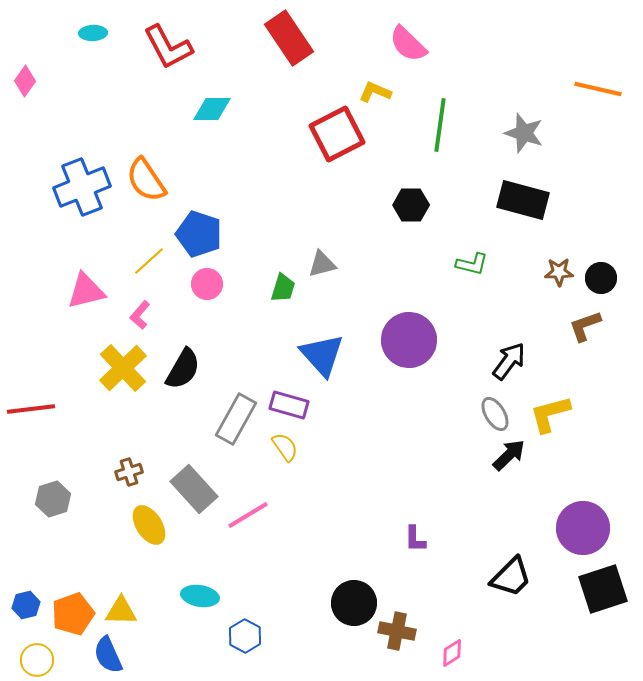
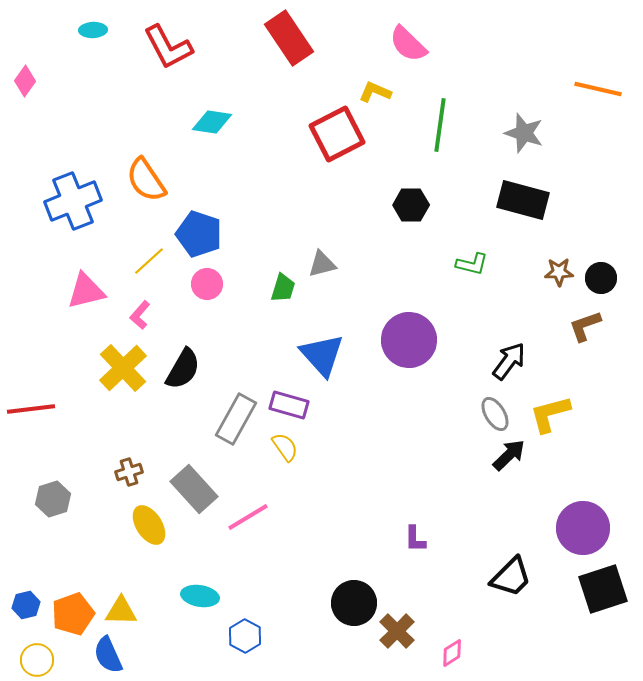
cyan ellipse at (93, 33): moved 3 px up
cyan diamond at (212, 109): moved 13 px down; rotated 9 degrees clockwise
blue cross at (82, 187): moved 9 px left, 14 px down
pink line at (248, 515): moved 2 px down
brown cross at (397, 631): rotated 33 degrees clockwise
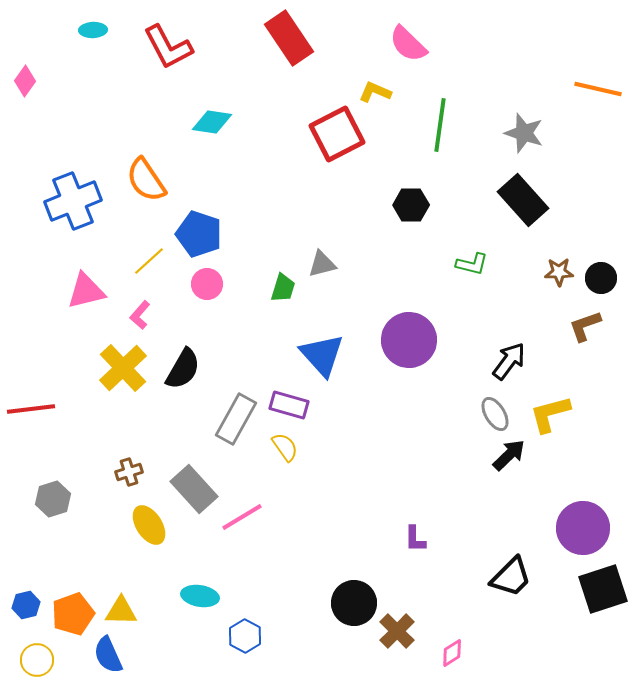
black rectangle at (523, 200): rotated 33 degrees clockwise
pink line at (248, 517): moved 6 px left
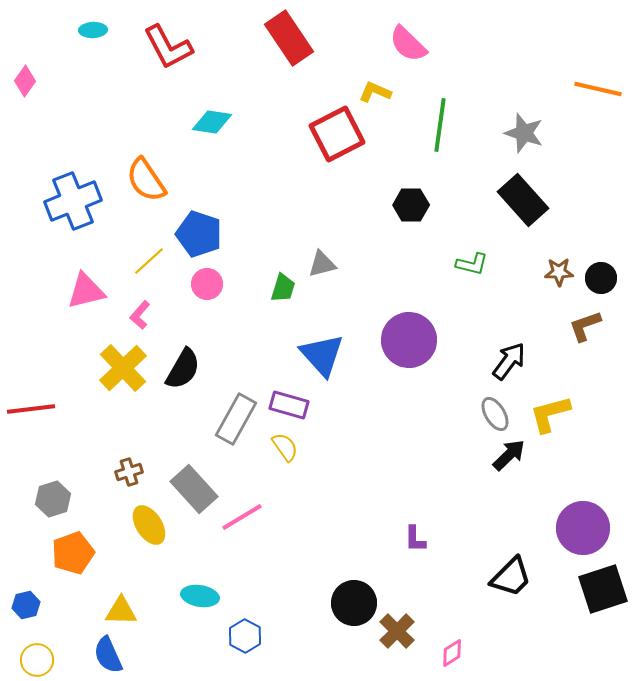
orange pentagon at (73, 614): moved 61 px up
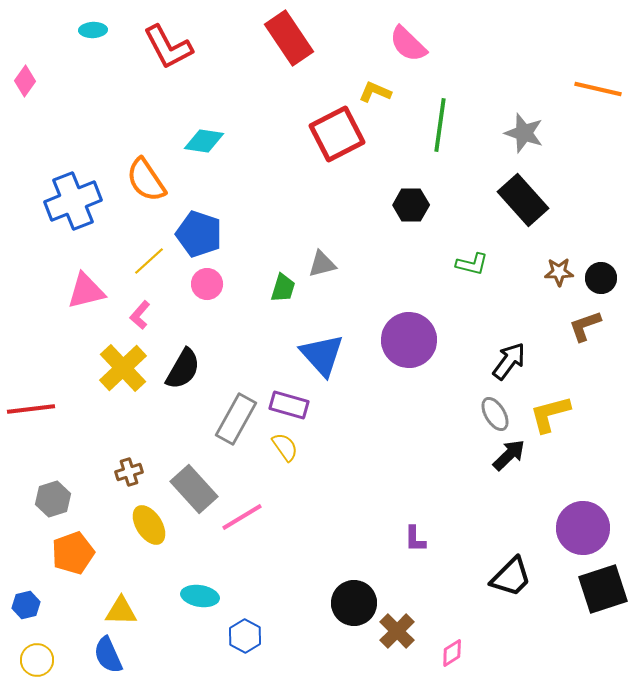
cyan diamond at (212, 122): moved 8 px left, 19 px down
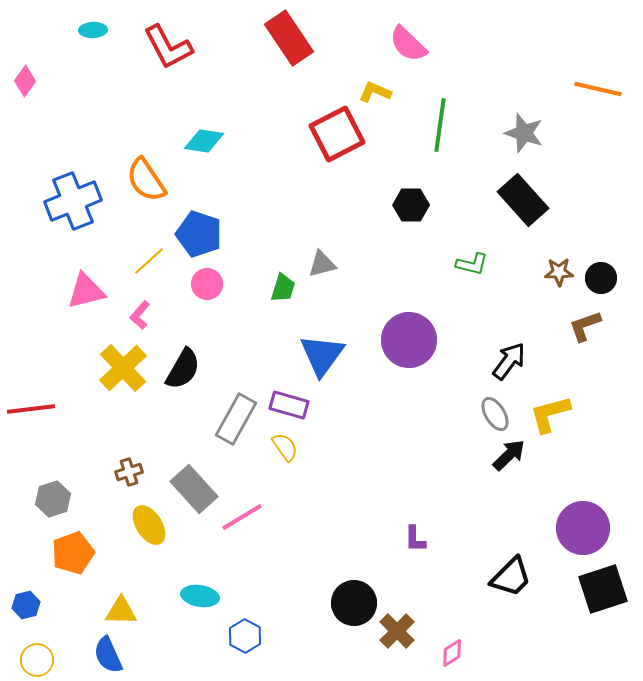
blue triangle at (322, 355): rotated 18 degrees clockwise
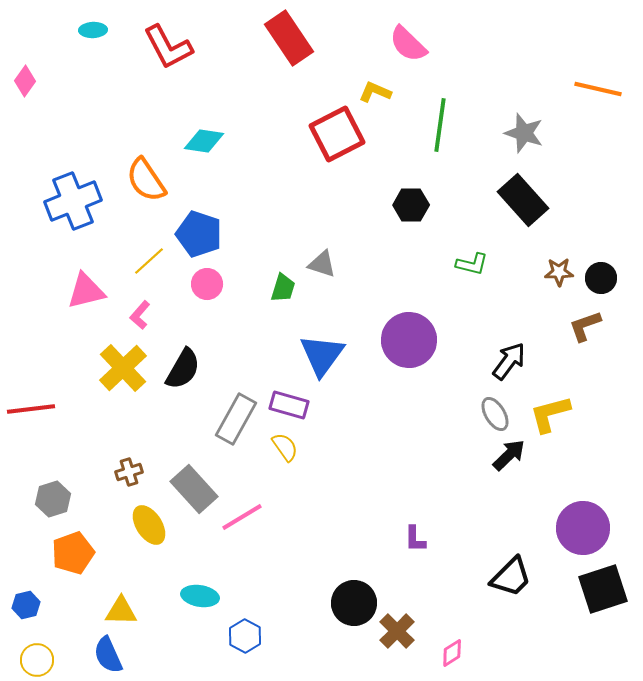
gray triangle at (322, 264): rotated 32 degrees clockwise
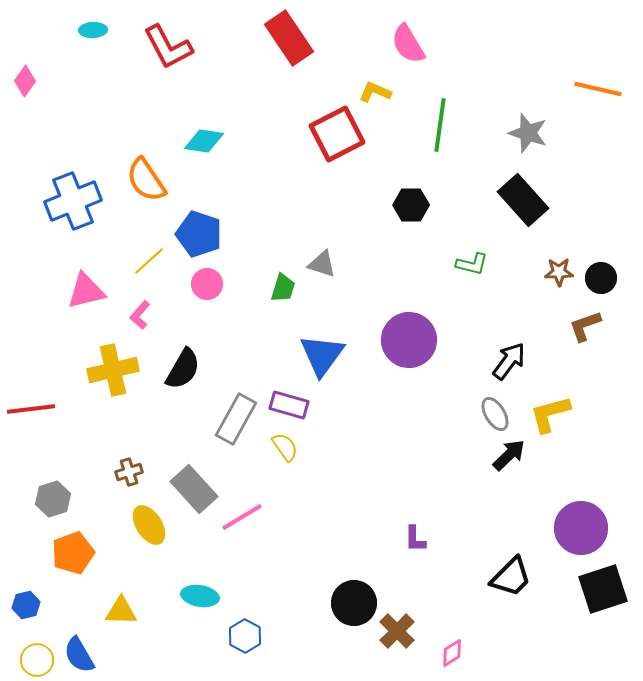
pink semicircle at (408, 44): rotated 15 degrees clockwise
gray star at (524, 133): moved 4 px right
yellow cross at (123, 368): moved 10 px left, 2 px down; rotated 30 degrees clockwise
purple circle at (583, 528): moved 2 px left
blue semicircle at (108, 655): moved 29 px left; rotated 6 degrees counterclockwise
